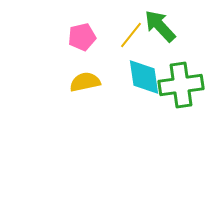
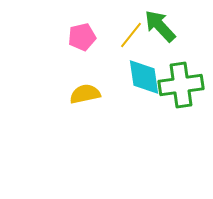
yellow semicircle: moved 12 px down
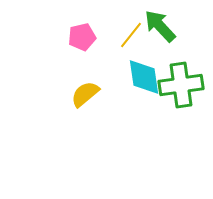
yellow semicircle: rotated 28 degrees counterclockwise
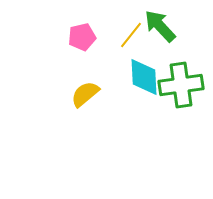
cyan diamond: rotated 6 degrees clockwise
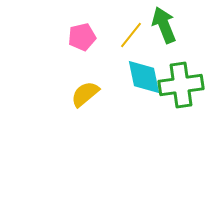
green arrow: moved 4 px right, 1 px up; rotated 21 degrees clockwise
cyan diamond: rotated 9 degrees counterclockwise
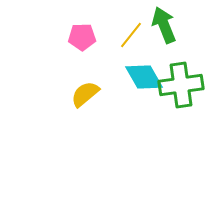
pink pentagon: rotated 12 degrees clockwise
cyan diamond: rotated 18 degrees counterclockwise
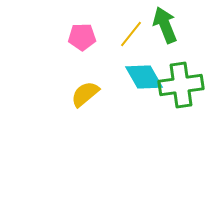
green arrow: moved 1 px right
yellow line: moved 1 px up
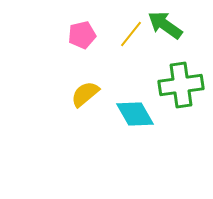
green arrow: rotated 33 degrees counterclockwise
pink pentagon: moved 2 px up; rotated 12 degrees counterclockwise
cyan diamond: moved 9 px left, 37 px down
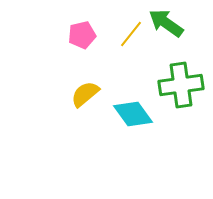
green arrow: moved 1 px right, 2 px up
cyan diamond: moved 2 px left; rotated 6 degrees counterclockwise
